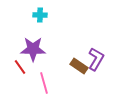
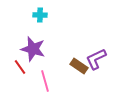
purple star: rotated 15 degrees clockwise
purple L-shape: rotated 145 degrees counterclockwise
pink line: moved 1 px right, 2 px up
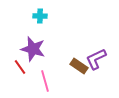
cyan cross: moved 1 px down
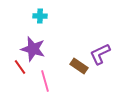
purple L-shape: moved 4 px right, 5 px up
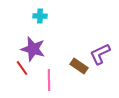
red line: moved 2 px right, 1 px down
pink line: moved 4 px right, 1 px up; rotated 15 degrees clockwise
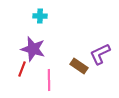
red line: moved 1 px down; rotated 56 degrees clockwise
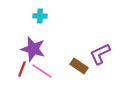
pink line: moved 7 px left, 9 px up; rotated 55 degrees counterclockwise
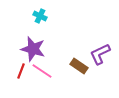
cyan cross: rotated 24 degrees clockwise
red line: moved 1 px left, 2 px down
